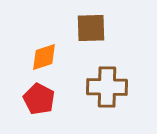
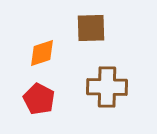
orange diamond: moved 2 px left, 4 px up
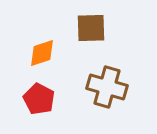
brown cross: rotated 15 degrees clockwise
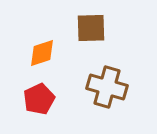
red pentagon: rotated 20 degrees clockwise
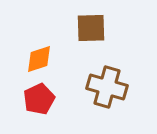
orange diamond: moved 3 px left, 6 px down
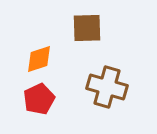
brown square: moved 4 px left
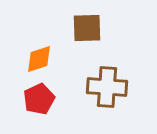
brown cross: rotated 12 degrees counterclockwise
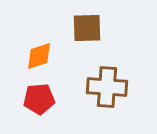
orange diamond: moved 3 px up
red pentagon: rotated 20 degrees clockwise
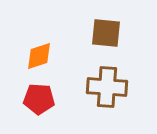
brown square: moved 19 px right, 5 px down; rotated 8 degrees clockwise
red pentagon: rotated 8 degrees clockwise
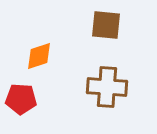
brown square: moved 8 px up
red pentagon: moved 18 px left
